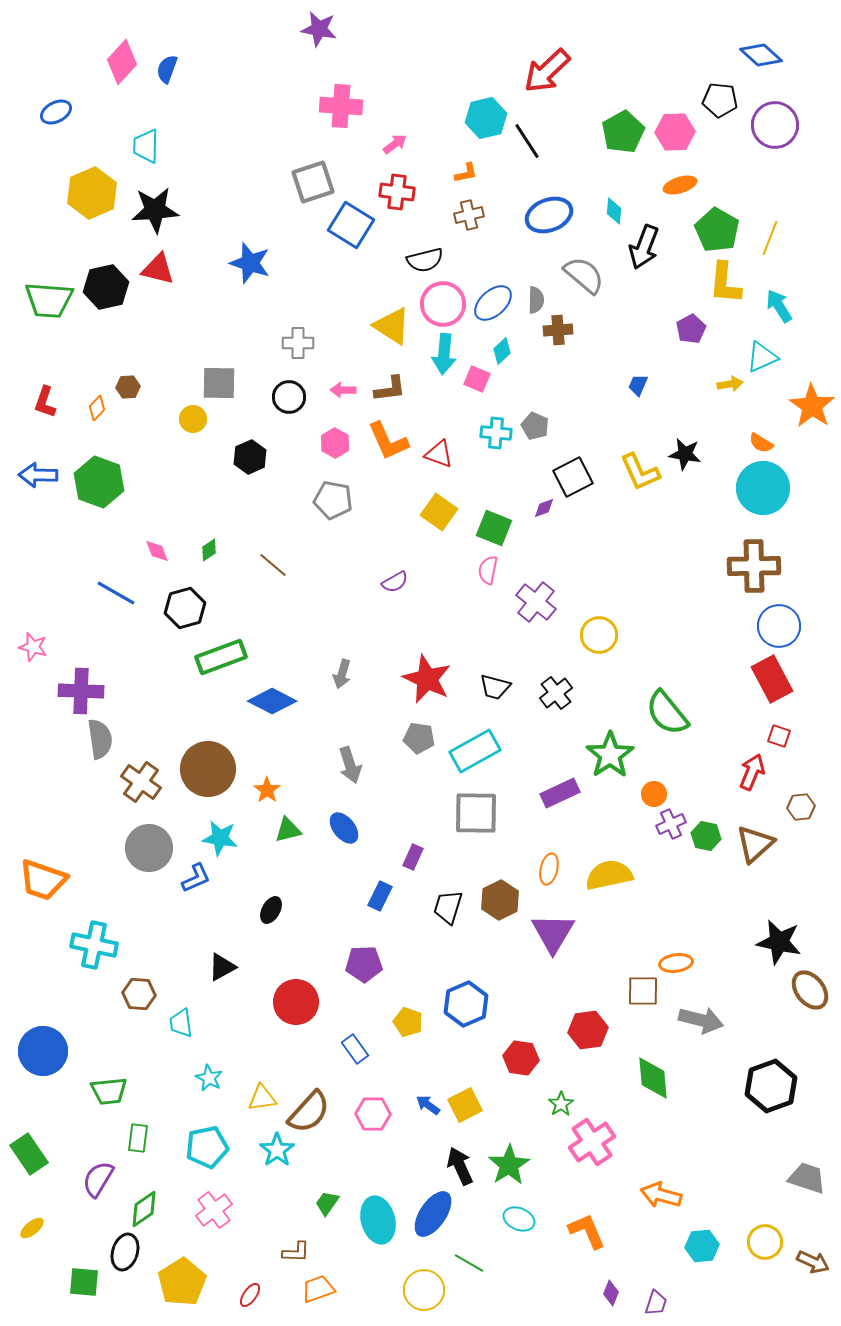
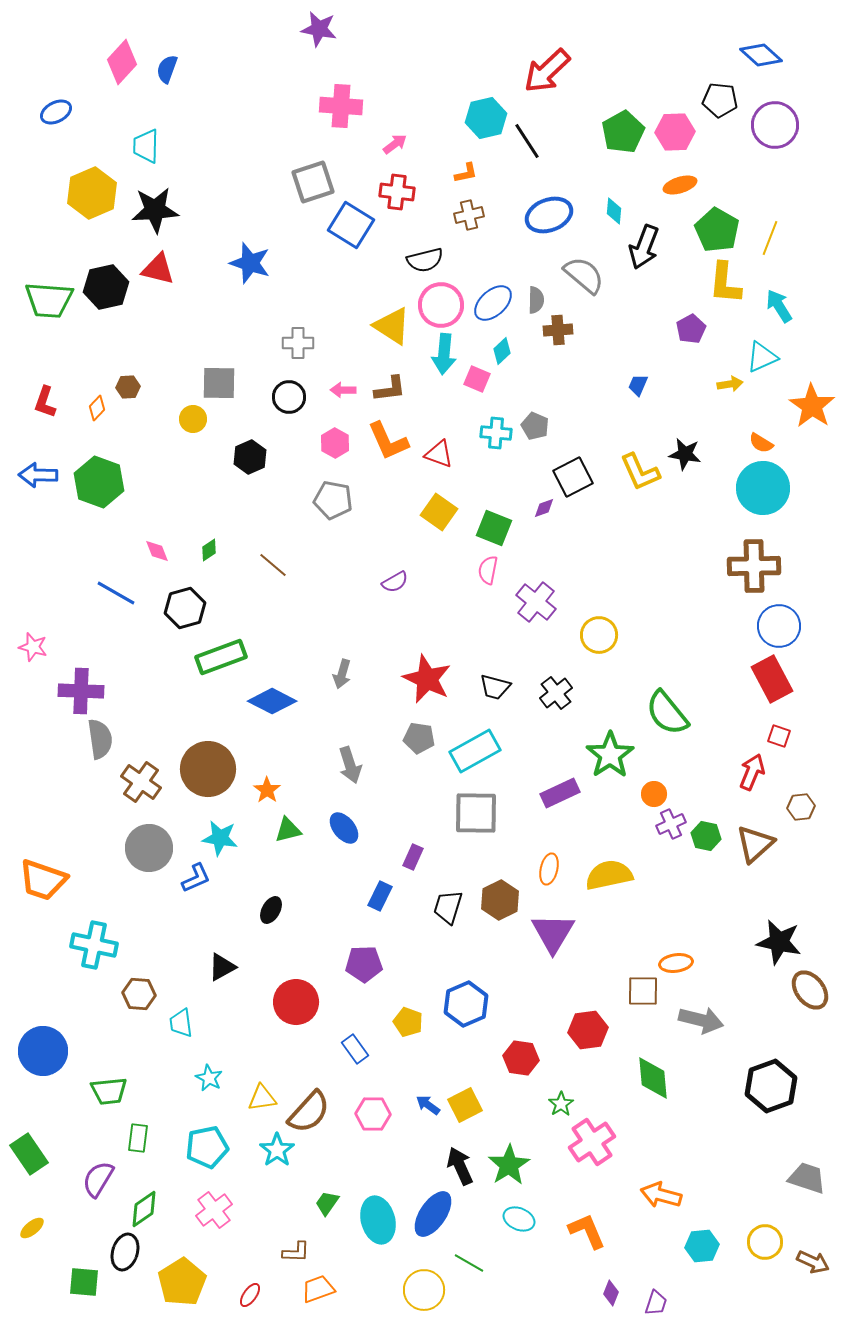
pink circle at (443, 304): moved 2 px left, 1 px down
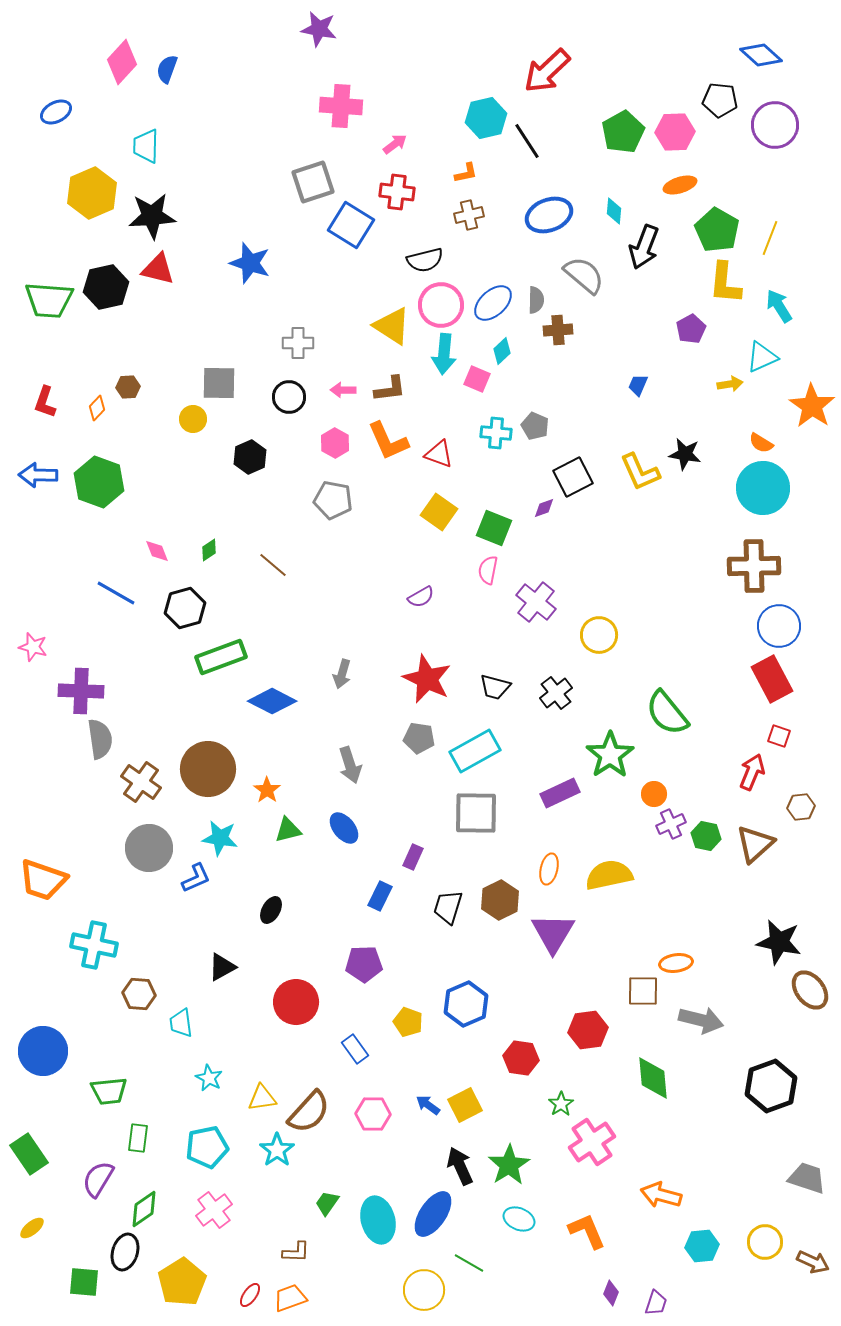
black star at (155, 210): moved 3 px left, 6 px down
purple semicircle at (395, 582): moved 26 px right, 15 px down
orange trapezoid at (318, 1289): moved 28 px left, 9 px down
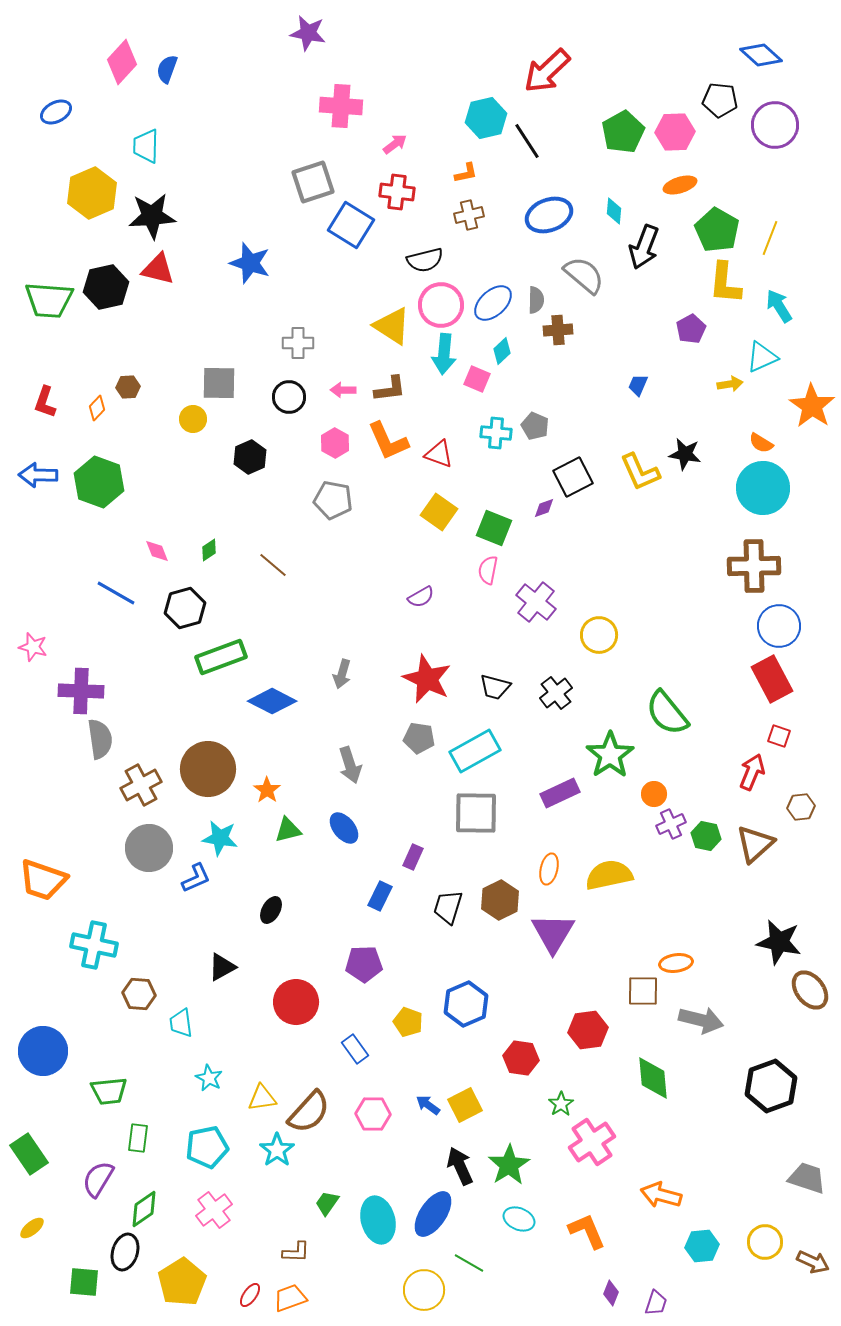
purple star at (319, 29): moved 11 px left, 4 px down
brown cross at (141, 782): moved 3 px down; rotated 27 degrees clockwise
